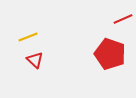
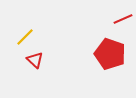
yellow line: moved 3 px left; rotated 24 degrees counterclockwise
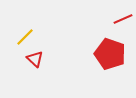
red triangle: moved 1 px up
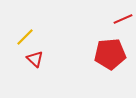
red pentagon: rotated 24 degrees counterclockwise
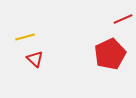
yellow line: rotated 30 degrees clockwise
red pentagon: rotated 20 degrees counterclockwise
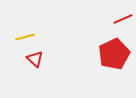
red pentagon: moved 4 px right
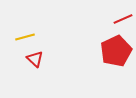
red pentagon: moved 2 px right, 3 px up
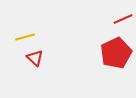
red pentagon: moved 2 px down
red triangle: moved 1 px up
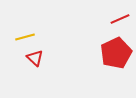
red line: moved 3 px left
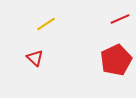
yellow line: moved 21 px right, 13 px up; rotated 18 degrees counterclockwise
red pentagon: moved 7 px down
